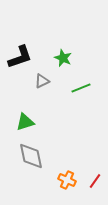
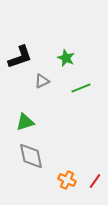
green star: moved 3 px right
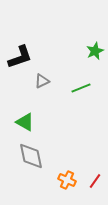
green star: moved 29 px right, 7 px up; rotated 24 degrees clockwise
green triangle: rotated 48 degrees clockwise
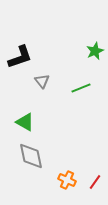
gray triangle: rotated 42 degrees counterclockwise
red line: moved 1 px down
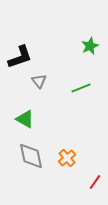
green star: moved 5 px left, 5 px up
gray triangle: moved 3 px left
green triangle: moved 3 px up
orange cross: moved 22 px up; rotated 24 degrees clockwise
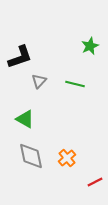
gray triangle: rotated 21 degrees clockwise
green line: moved 6 px left, 4 px up; rotated 36 degrees clockwise
red line: rotated 28 degrees clockwise
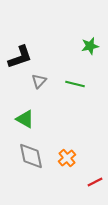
green star: rotated 12 degrees clockwise
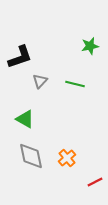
gray triangle: moved 1 px right
